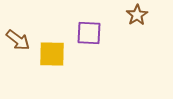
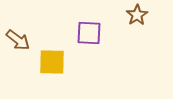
yellow square: moved 8 px down
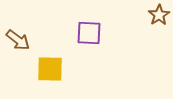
brown star: moved 22 px right
yellow square: moved 2 px left, 7 px down
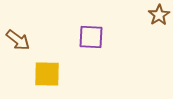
purple square: moved 2 px right, 4 px down
yellow square: moved 3 px left, 5 px down
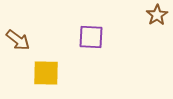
brown star: moved 2 px left
yellow square: moved 1 px left, 1 px up
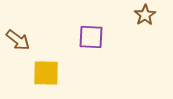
brown star: moved 12 px left
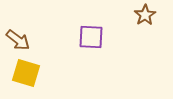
yellow square: moved 20 px left; rotated 16 degrees clockwise
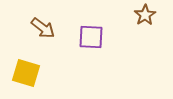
brown arrow: moved 25 px right, 12 px up
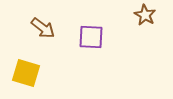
brown star: rotated 10 degrees counterclockwise
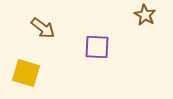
purple square: moved 6 px right, 10 px down
